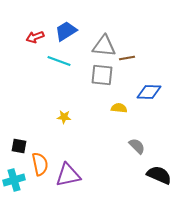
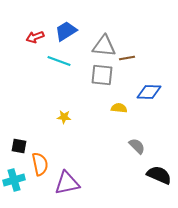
purple triangle: moved 1 px left, 8 px down
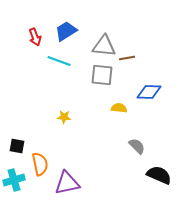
red arrow: rotated 90 degrees counterclockwise
black square: moved 2 px left
